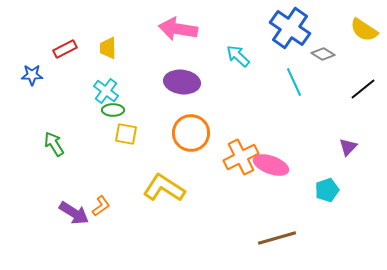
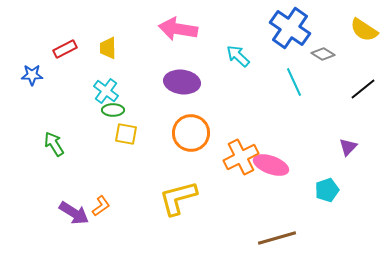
yellow L-shape: moved 14 px right, 10 px down; rotated 48 degrees counterclockwise
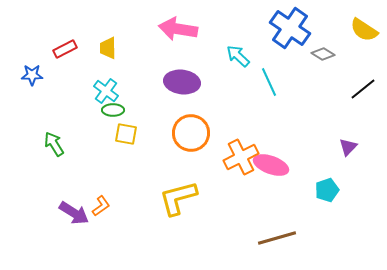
cyan line: moved 25 px left
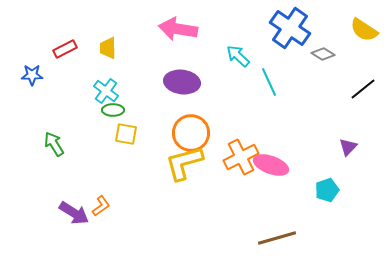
yellow L-shape: moved 6 px right, 35 px up
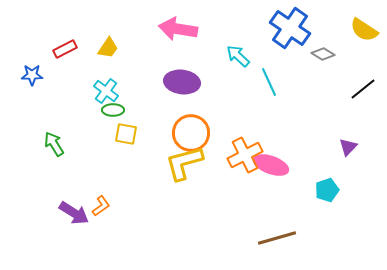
yellow trapezoid: rotated 145 degrees counterclockwise
orange cross: moved 4 px right, 2 px up
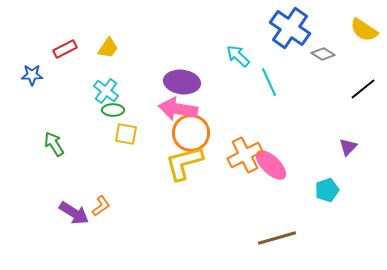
pink arrow: moved 80 px down
pink ellipse: rotated 24 degrees clockwise
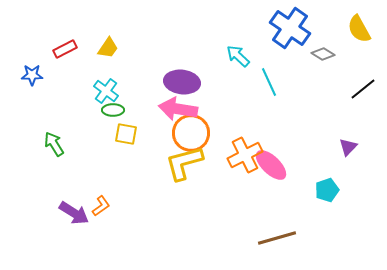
yellow semicircle: moved 5 px left, 1 px up; rotated 28 degrees clockwise
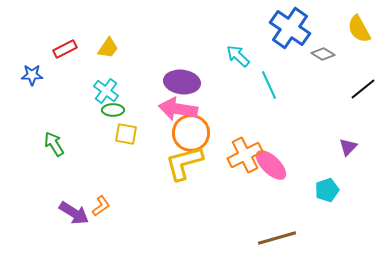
cyan line: moved 3 px down
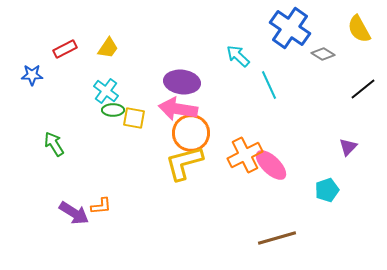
yellow square: moved 8 px right, 16 px up
orange L-shape: rotated 30 degrees clockwise
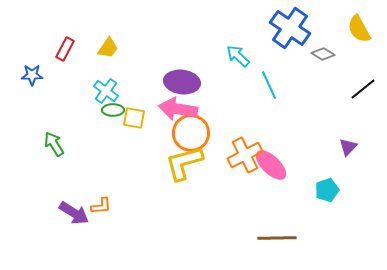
red rectangle: rotated 35 degrees counterclockwise
brown line: rotated 15 degrees clockwise
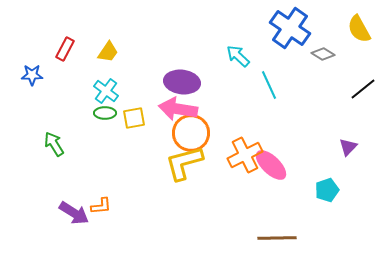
yellow trapezoid: moved 4 px down
green ellipse: moved 8 px left, 3 px down
yellow square: rotated 20 degrees counterclockwise
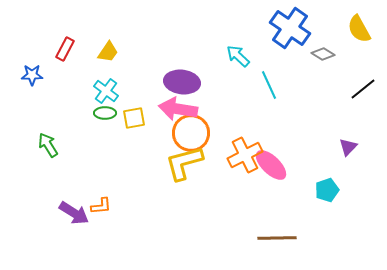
green arrow: moved 6 px left, 1 px down
